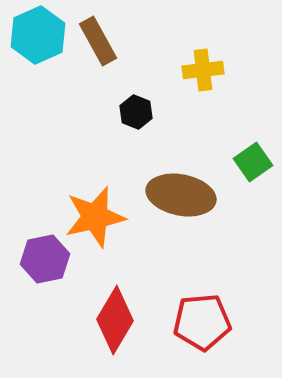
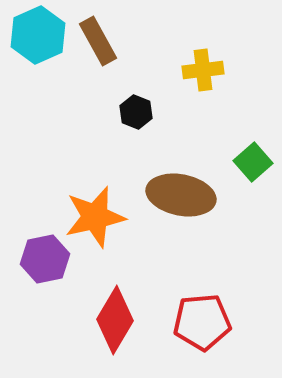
green square: rotated 6 degrees counterclockwise
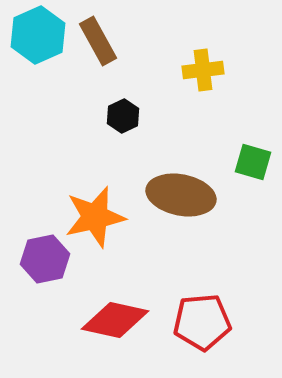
black hexagon: moved 13 px left, 4 px down; rotated 12 degrees clockwise
green square: rotated 33 degrees counterclockwise
red diamond: rotated 72 degrees clockwise
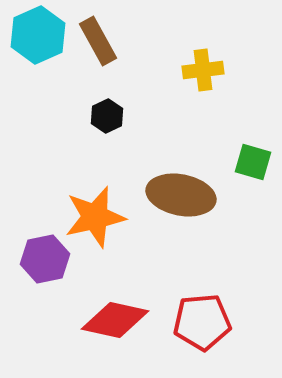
black hexagon: moved 16 px left
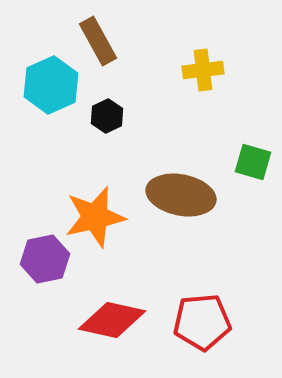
cyan hexagon: moved 13 px right, 50 px down
red diamond: moved 3 px left
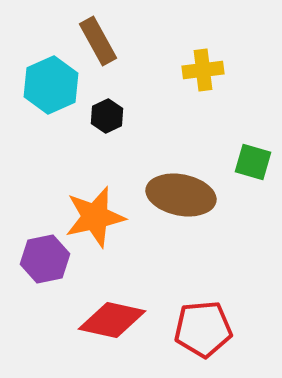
red pentagon: moved 1 px right, 7 px down
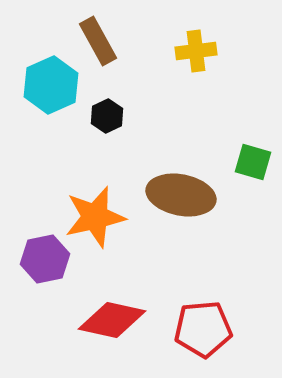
yellow cross: moved 7 px left, 19 px up
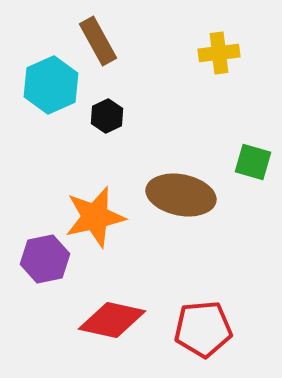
yellow cross: moved 23 px right, 2 px down
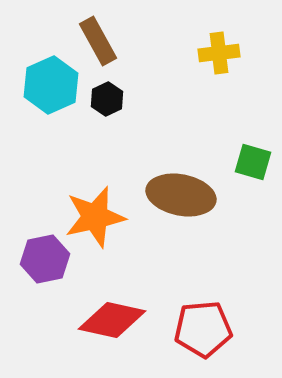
black hexagon: moved 17 px up
